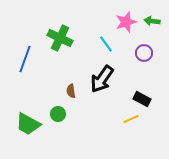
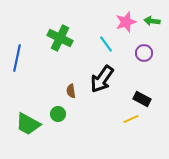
blue line: moved 8 px left, 1 px up; rotated 8 degrees counterclockwise
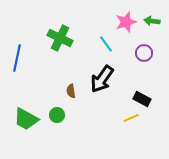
green circle: moved 1 px left, 1 px down
yellow line: moved 1 px up
green trapezoid: moved 2 px left, 5 px up
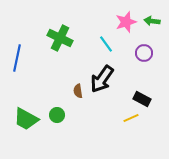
brown semicircle: moved 7 px right
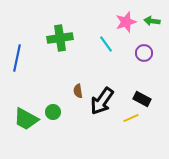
green cross: rotated 35 degrees counterclockwise
black arrow: moved 22 px down
green circle: moved 4 px left, 3 px up
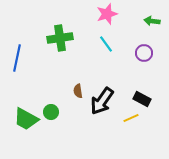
pink star: moved 19 px left, 8 px up
green circle: moved 2 px left
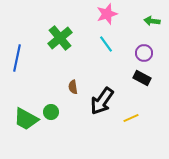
green cross: rotated 30 degrees counterclockwise
brown semicircle: moved 5 px left, 4 px up
black rectangle: moved 21 px up
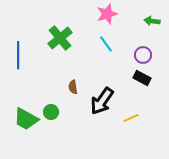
purple circle: moved 1 px left, 2 px down
blue line: moved 1 px right, 3 px up; rotated 12 degrees counterclockwise
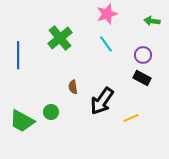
green trapezoid: moved 4 px left, 2 px down
